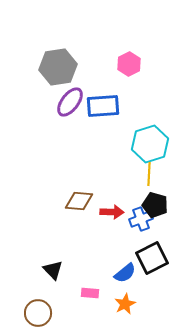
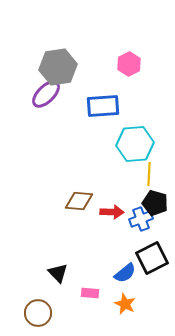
purple ellipse: moved 24 px left, 8 px up; rotated 8 degrees clockwise
cyan hexagon: moved 15 px left; rotated 12 degrees clockwise
black pentagon: moved 2 px up
black triangle: moved 5 px right, 3 px down
orange star: rotated 20 degrees counterclockwise
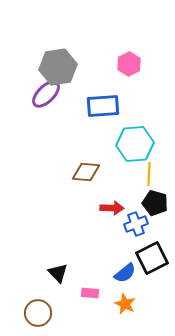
brown diamond: moved 7 px right, 29 px up
red arrow: moved 4 px up
blue cross: moved 5 px left, 5 px down
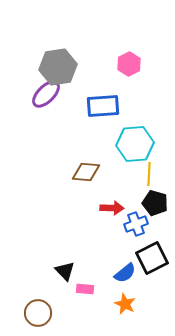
black triangle: moved 7 px right, 2 px up
pink rectangle: moved 5 px left, 4 px up
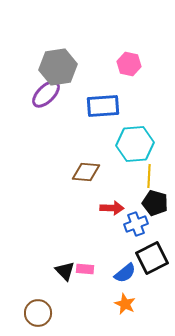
pink hexagon: rotated 20 degrees counterclockwise
yellow line: moved 2 px down
pink rectangle: moved 20 px up
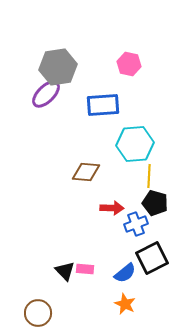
blue rectangle: moved 1 px up
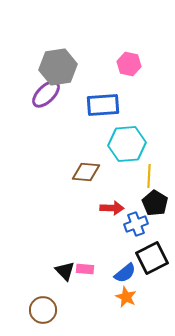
cyan hexagon: moved 8 px left
black pentagon: rotated 15 degrees clockwise
orange star: moved 1 px right, 7 px up
brown circle: moved 5 px right, 3 px up
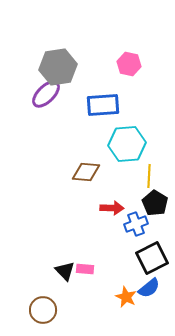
blue semicircle: moved 24 px right, 15 px down
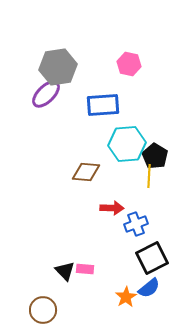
black pentagon: moved 47 px up
orange star: rotated 15 degrees clockwise
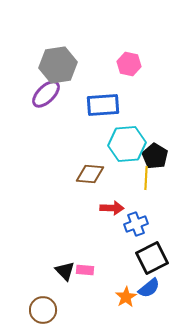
gray hexagon: moved 2 px up
brown diamond: moved 4 px right, 2 px down
yellow line: moved 3 px left, 2 px down
pink rectangle: moved 1 px down
